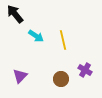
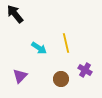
cyan arrow: moved 3 px right, 12 px down
yellow line: moved 3 px right, 3 px down
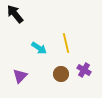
purple cross: moved 1 px left
brown circle: moved 5 px up
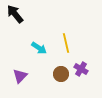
purple cross: moved 3 px left, 1 px up
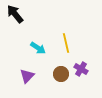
cyan arrow: moved 1 px left
purple triangle: moved 7 px right
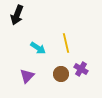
black arrow: moved 2 px right, 1 px down; rotated 120 degrees counterclockwise
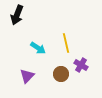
purple cross: moved 4 px up
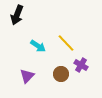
yellow line: rotated 30 degrees counterclockwise
cyan arrow: moved 2 px up
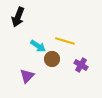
black arrow: moved 1 px right, 2 px down
yellow line: moved 1 px left, 2 px up; rotated 30 degrees counterclockwise
brown circle: moved 9 px left, 15 px up
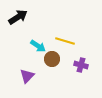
black arrow: rotated 144 degrees counterclockwise
purple cross: rotated 16 degrees counterclockwise
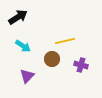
yellow line: rotated 30 degrees counterclockwise
cyan arrow: moved 15 px left
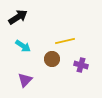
purple triangle: moved 2 px left, 4 px down
